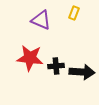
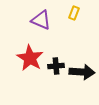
red star: rotated 24 degrees clockwise
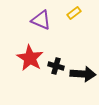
yellow rectangle: rotated 32 degrees clockwise
black cross: rotated 21 degrees clockwise
black arrow: moved 1 px right, 2 px down
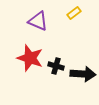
purple triangle: moved 3 px left, 1 px down
red star: rotated 12 degrees counterclockwise
